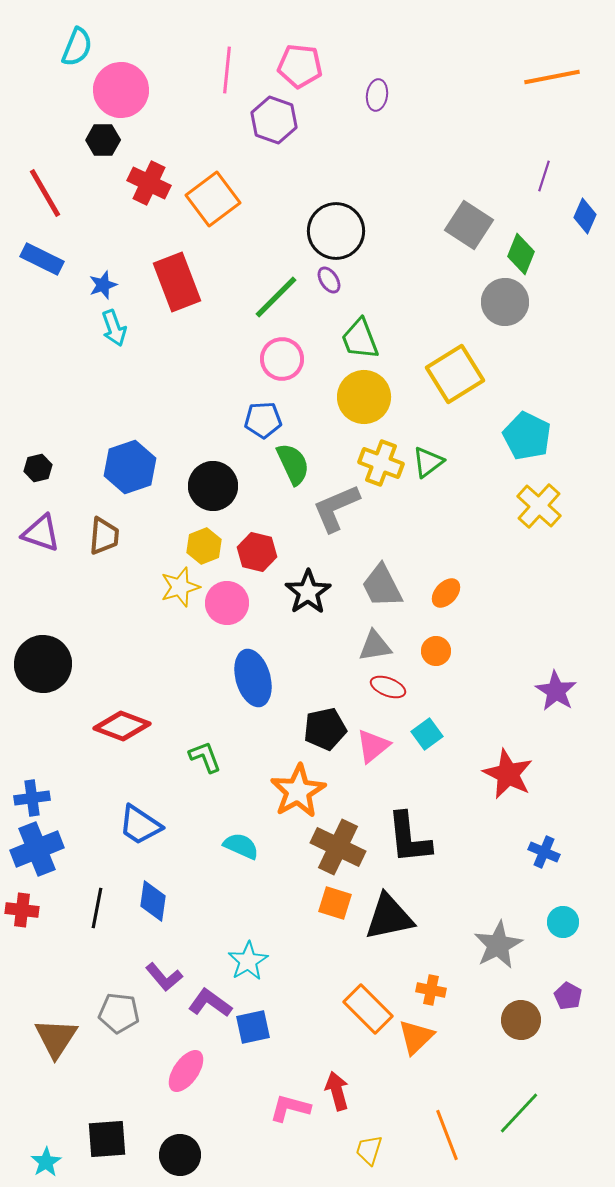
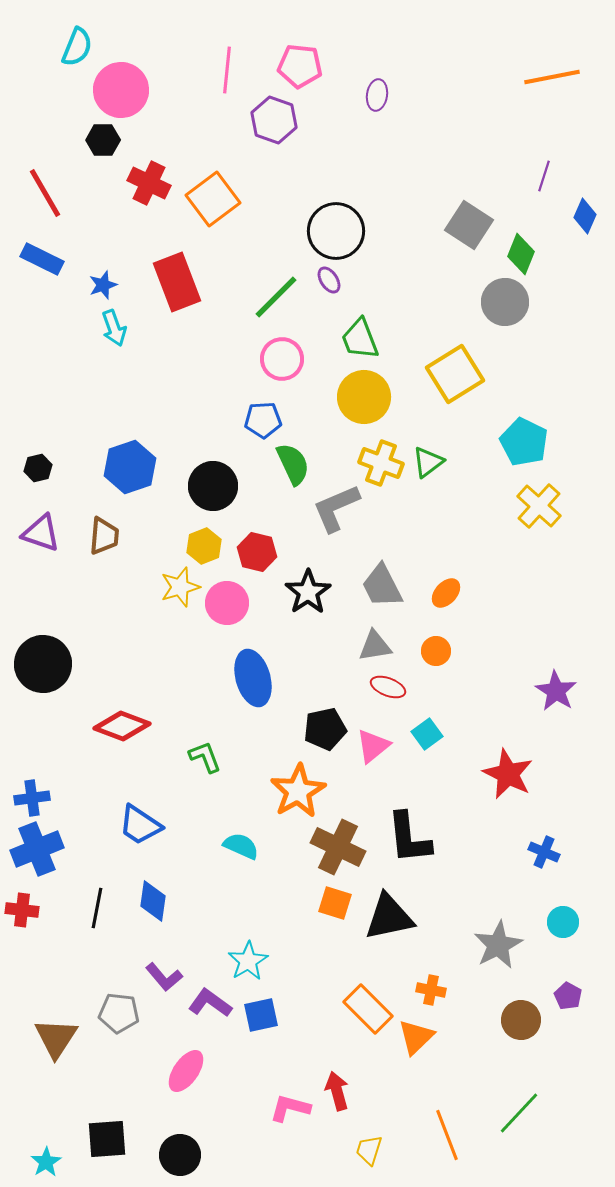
cyan pentagon at (527, 436): moved 3 px left, 6 px down
blue square at (253, 1027): moved 8 px right, 12 px up
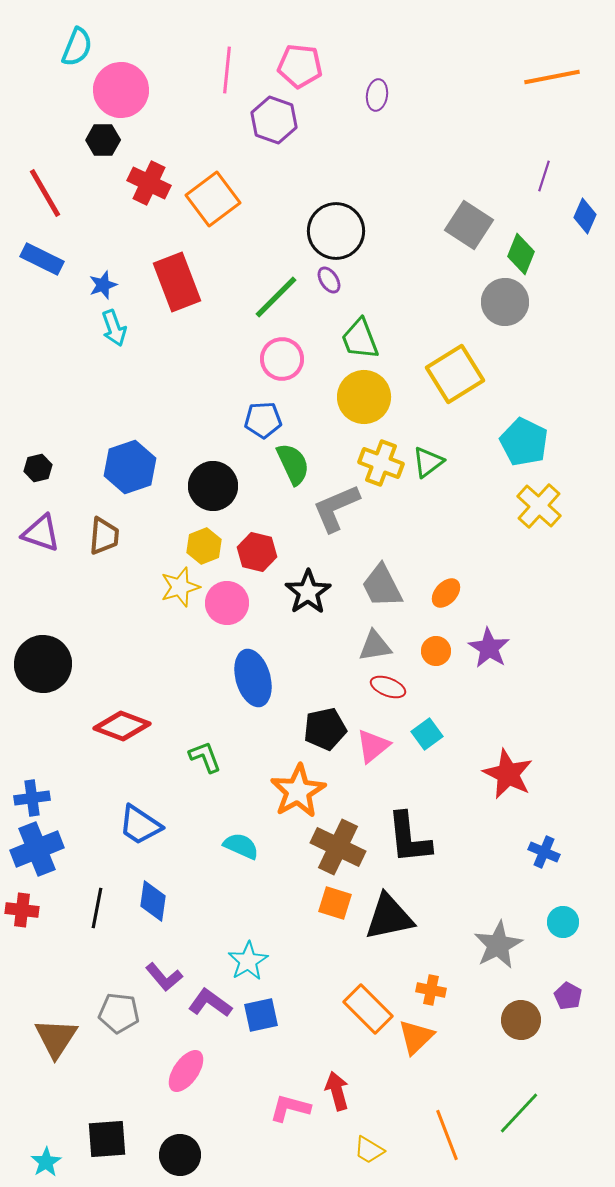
purple star at (556, 691): moved 67 px left, 43 px up
yellow trapezoid at (369, 1150): rotated 76 degrees counterclockwise
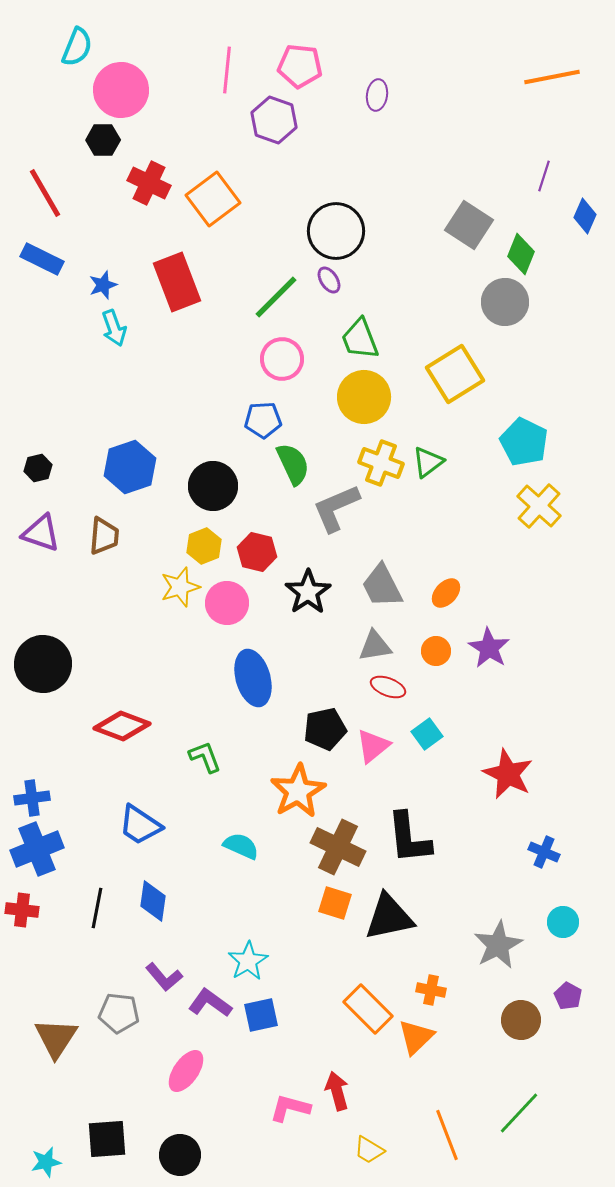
cyan star at (46, 1162): rotated 20 degrees clockwise
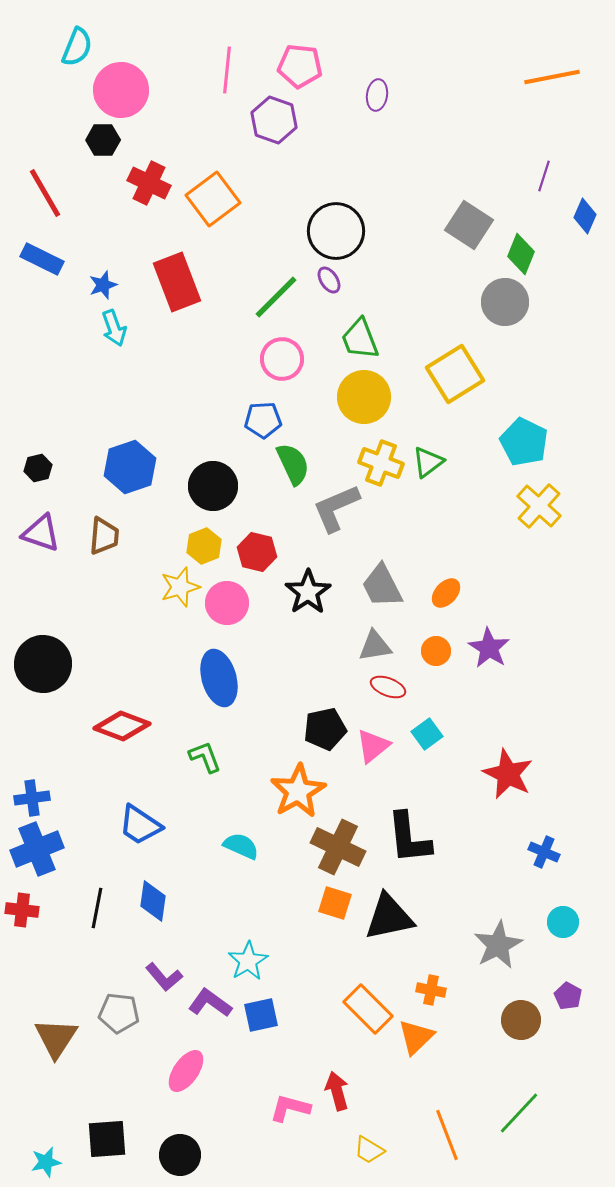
blue ellipse at (253, 678): moved 34 px left
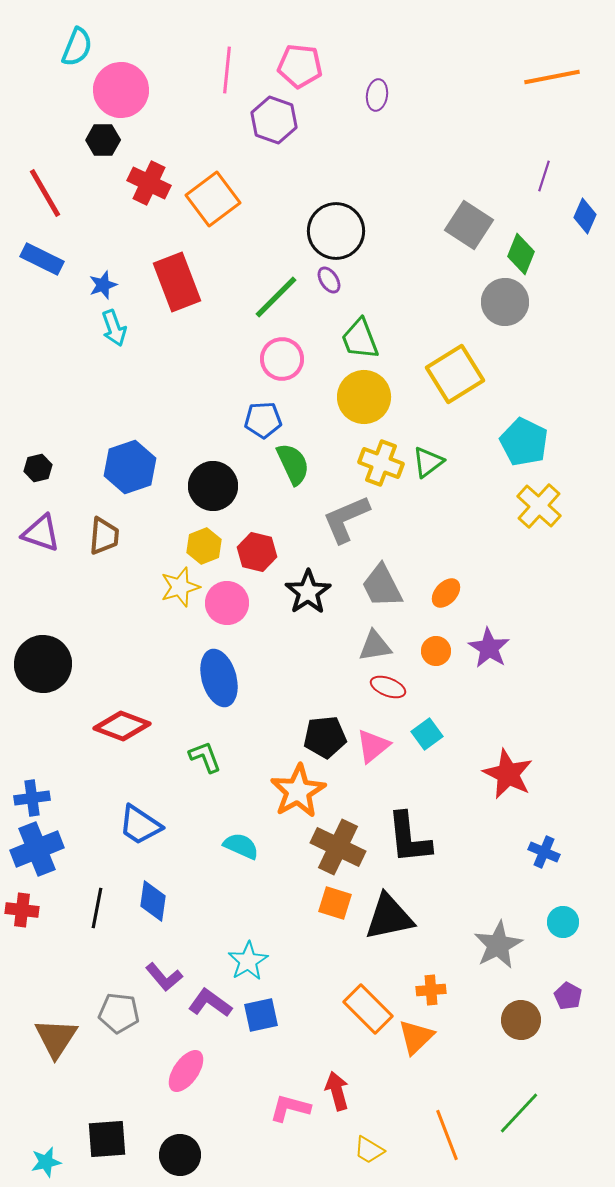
gray L-shape at (336, 508): moved 10 px right, 11 px down
black pentagon at (325, 729): moved 8 px down; rotated 6 degrees clockwise
orange cross at (431, 990): rotated 16 degrees counterclockwise
